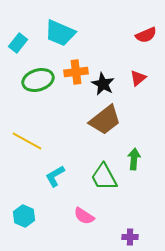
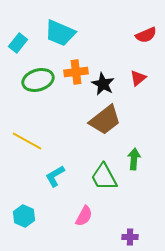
pink semicircle: rotated 95 degrees counterclockwise
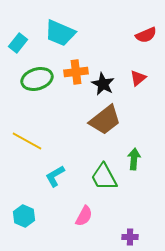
green ellipse: moved 1 px left, 1 px up
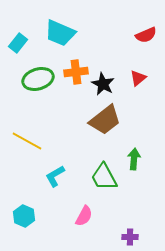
green ellipse: moved 1 px right
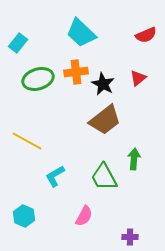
cyan trapezoid: moved 21 px right; rotated 20 degrees clockwise
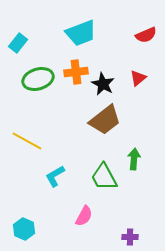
cyan trapezoid: rotated 64 degrees counterclockwise
cyan hexagon: moved 13 px down
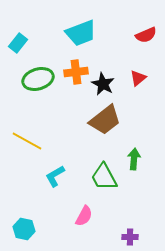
cyan hexagon: rotated 10 degrees counterclockwise
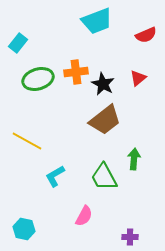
cyan trapezoid: moved 16 px right, 12 px up
